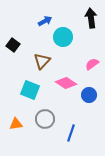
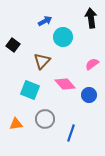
pink diamond: moved 1 px left, 1 px down; rotated 15 degrees clockwise
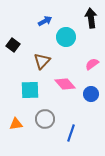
cyan circle: moved 3 px right
cyan square: rotated 24 degrees counterclockwise
blue circle: moved 2 px right, 1 px up
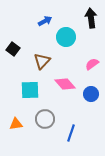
black square: moved 4 px down
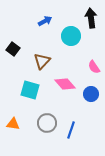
cyan circle: moved 5 px right, 1 px up
pink semicircle: moved 2 px right, 3 px down; rotated 88 degrees counterclockwise
cyan square: rotated 18 degrees clockwise
gray circle: moved 2 px right, 4 px down
orange triangle: moved 3 px left; rotated 16 degrees clockwise
blue line: moved 3 px up
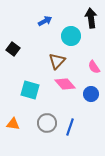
brown triangle: moved 15 px right
blue line: moved 1 px left, 3 px up
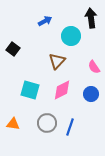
pink diamond: moved 3 px left, 6 px down; rotated 75 degrees counterclockwise
